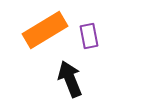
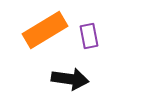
black arrow: rotated 120 degrees clockwise
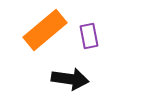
orange rectangle: rotated 9 degrees counterclockwise
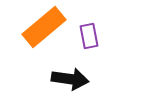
orange rectangle: moved 1 px left, 3 px up
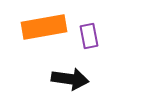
orange rectangle: rotated 30 degrees clockwise
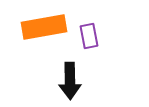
black arrow: moved 2 px down; rotated 81 degrees clockwise
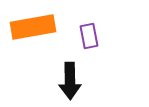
orange rectangle: moved 11 px left
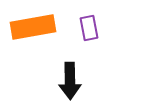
purple rectangle: moved 8 px up
